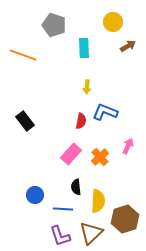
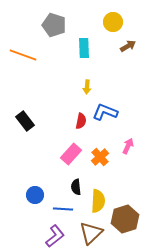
purple L-shape: moved 5 px left; rotated 110 degrees counterclockwise
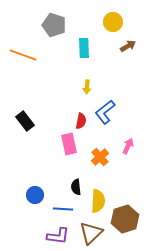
blue L-shape: rotated 60 degrees counterclockwise
pink rectangle: moved 2 px left, 10 px up; rotated 55 degrees counterclockwise
purple L-shape: moved 3 px right; rotated 45 degrees clockwise
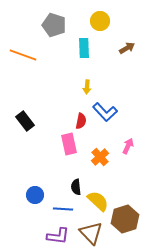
yellow circle: moved 13 px left, 1 px up
brown arrow: moved 1 px left, 2 px down
blue L-shape: rotated 95 degrees counterclockwise
yellow semicircle: rotated 50 degrees counterclockwise
brown triangle: rotated 30 degrees counterclockwise
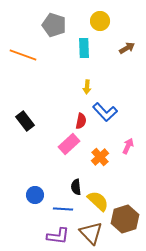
pink rectangle: rotated 60 degrees clockwise
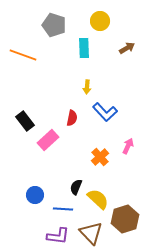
red semicircle: moved 9 px left, 3 px up
pink rectangle: moved 21 px left, 4 px up
black semicircle: rotated 28 degrees clockwise
yellow semicircle: moved 2 px up
